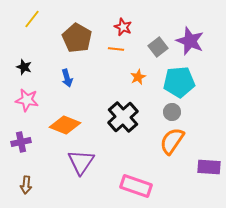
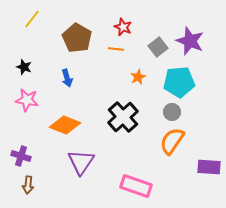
purple cross: moved 14 px down; rotated 30 degrees clockwise
brown arrow: moved 2 px right
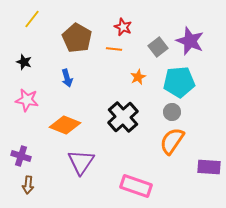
orange line: moved 2 px left
black star: moved 5 px up
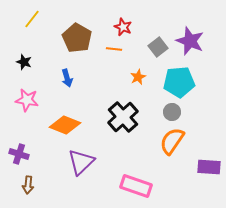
purple cross: moved 2 px left, 2 px up
purple triangle: rotated 12 degrees clockwise
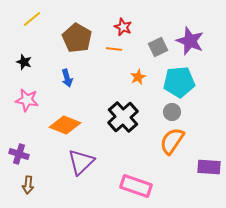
yellow line: rotated 12 degrees clockwise
gray square: rotated 12 degrees clockwise
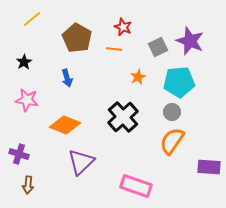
black star: rotated 21 degrees clockwise
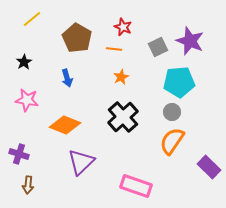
orange star: moved 17 px left
purple rectangle: rotated 40 degrees clockwise
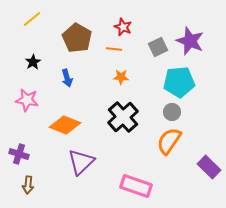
black star: moved 9 px right
orange star: rotated 28 degrees clockwise
orange semicircle: moved 3 px left
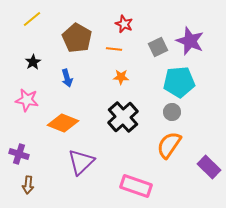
red star: moved 1 px right, 3 px up
orange diamond: moved 2 px left, 2 px up
orange semicircle: moved 4 px down
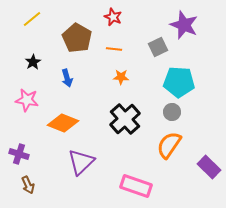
red star: moved 11 px left, 7 px up
purple star: moved 6 px left, 16 px up
cyan pentagon: rotated 8 degrees clockwise
black cross: moved 2 px right, 2 px down
brown arrow: rotated 30 degrees counterclockwise
